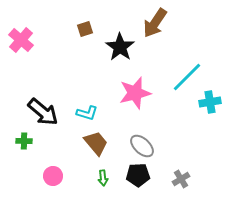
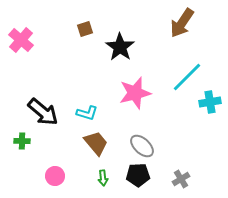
brown arrow: moved 27 px right
green cross: moved 2 px left
pink circle: moved 2 px right
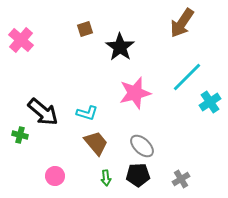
cyan cross: rotated 25 degrees counterclockwise
green cross: moved 2 px left, 6 px up; rotated 14 degrees clockwise
green arrow: moved 3 px right
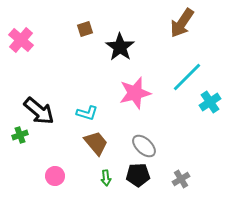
black arrow: moved 4 px left, 1 px up
green cross: rotated 35 degrees counterclockwise
gray ellipse: moved 2 px right
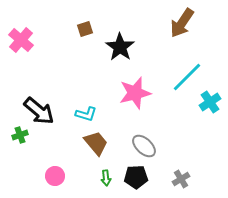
cyan L-shape: moved 1 px left, 1 px down
black pentagon: moved 2 px left, 2 px down
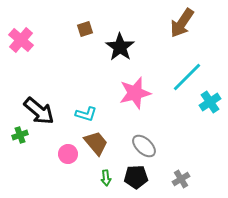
pink circle: moved 13 px right, 22 px up
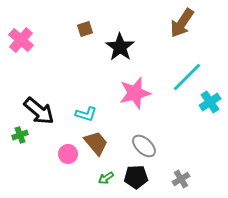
green arrow: rotated 63 degrees clockwise
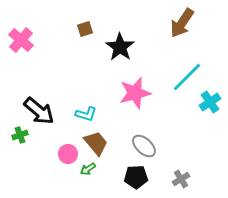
green arrow: moved 18 px left, 9 px up
